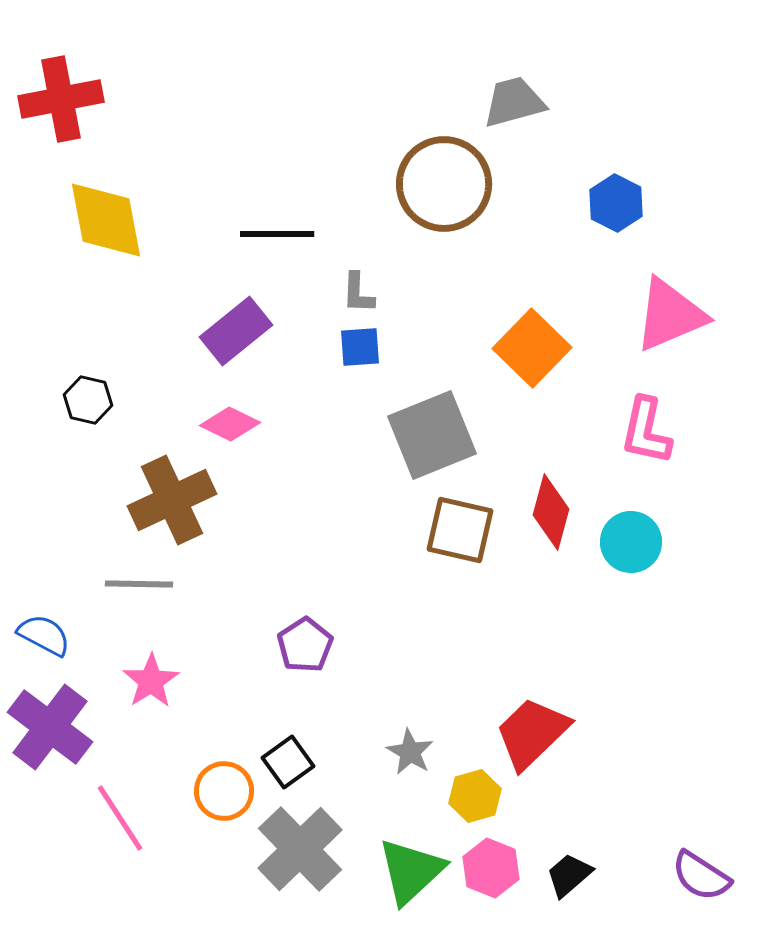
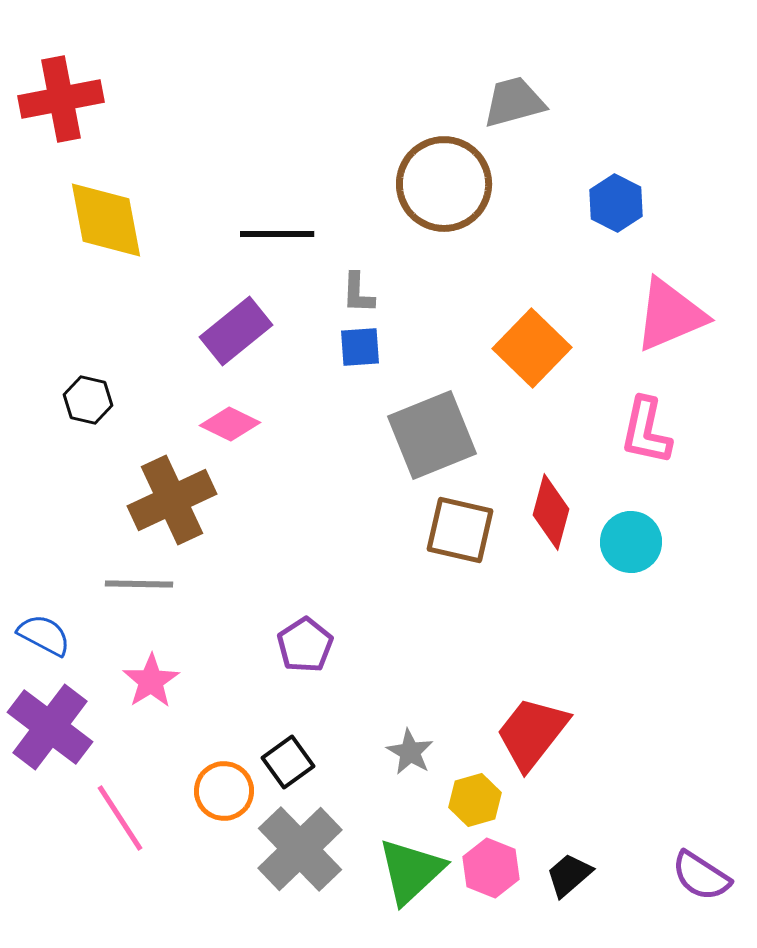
red trapezoid: rotated 8 degrees counterclockwise
yellow hexagon: moved 4 px down
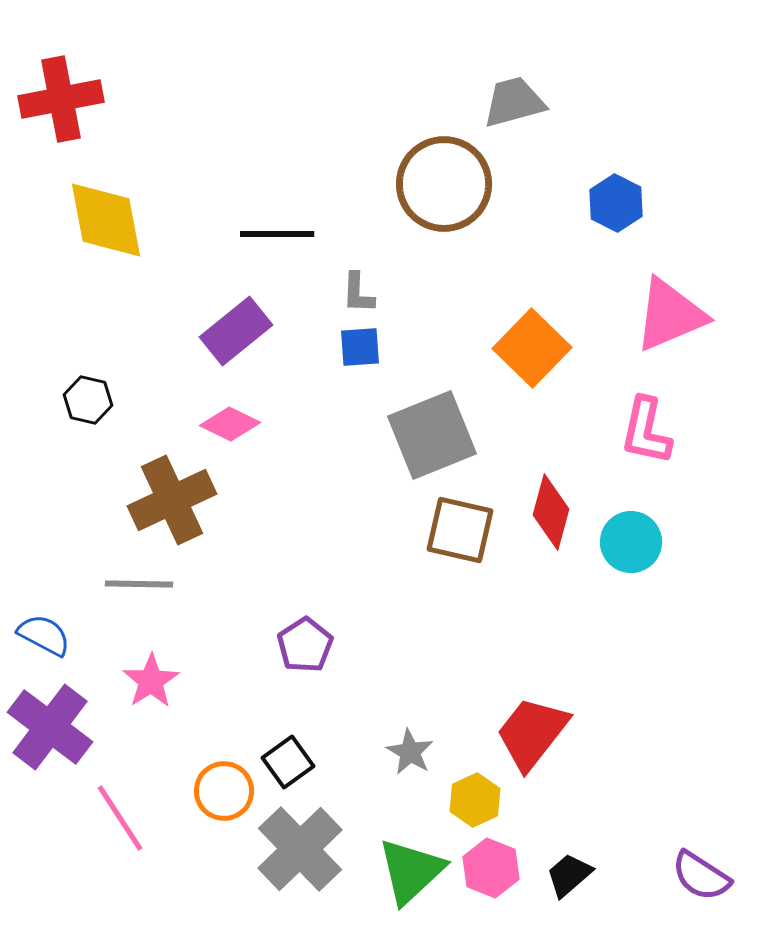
yellow hexagon: rotated 9 degrees counterclockwise
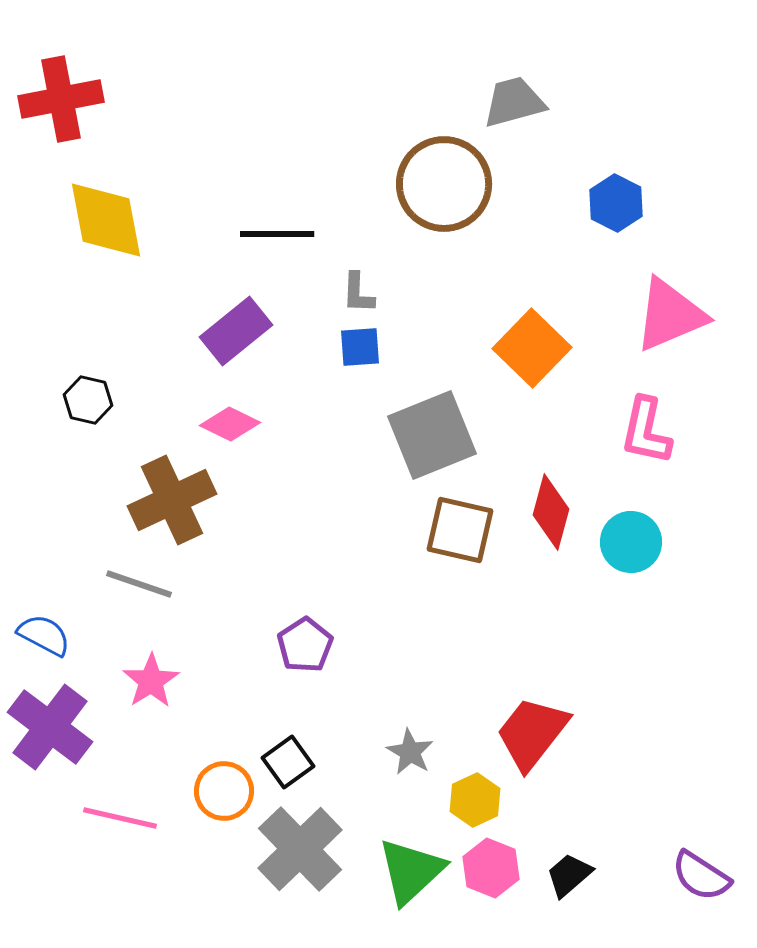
gray line: rotated 18 degrees clockwise
pink line: rotated 44 degrees counterclockwise
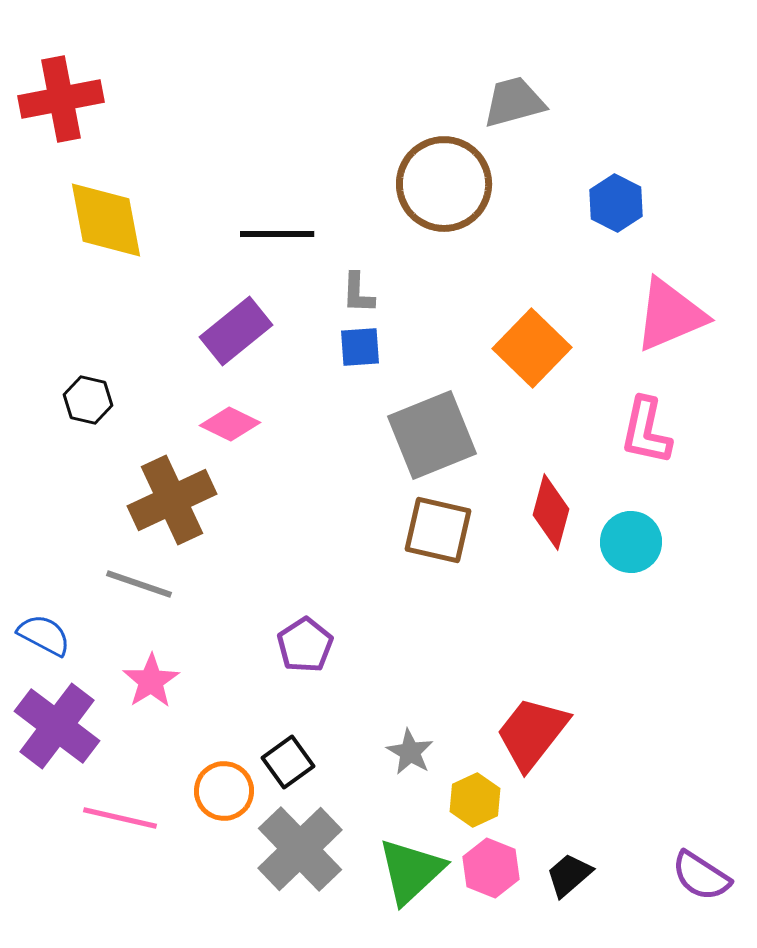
brown square: moved 22 px left
purple cross: moved 7 px right, 1 px up
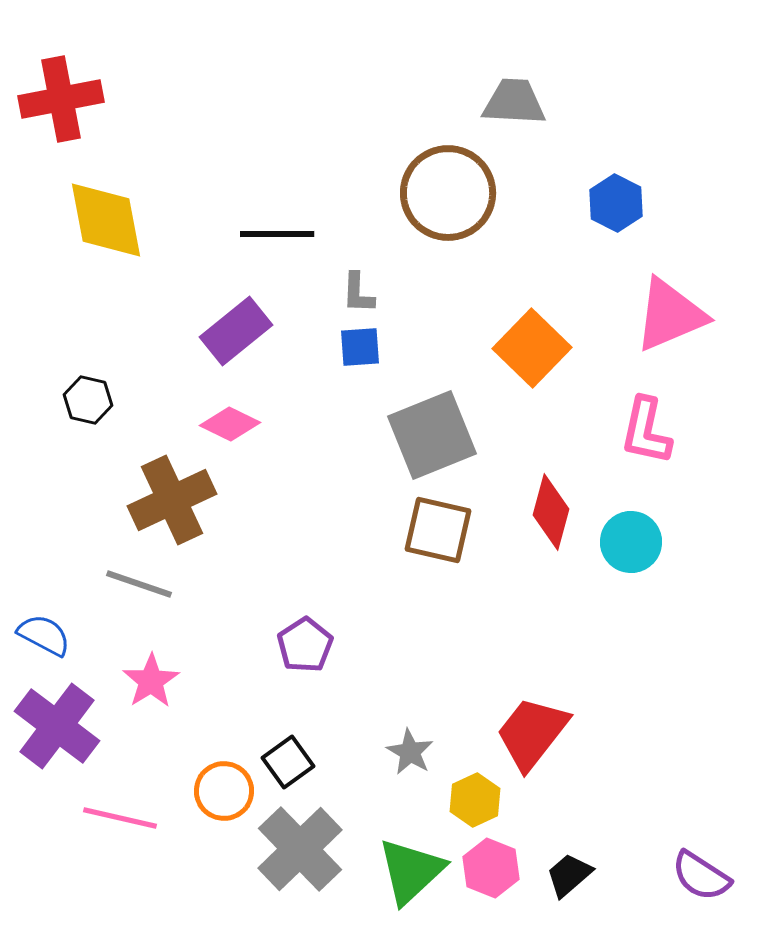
gray trapezoid: rotated 18 degrees clockwise
brown circle: moved 4 px right, 9 px down
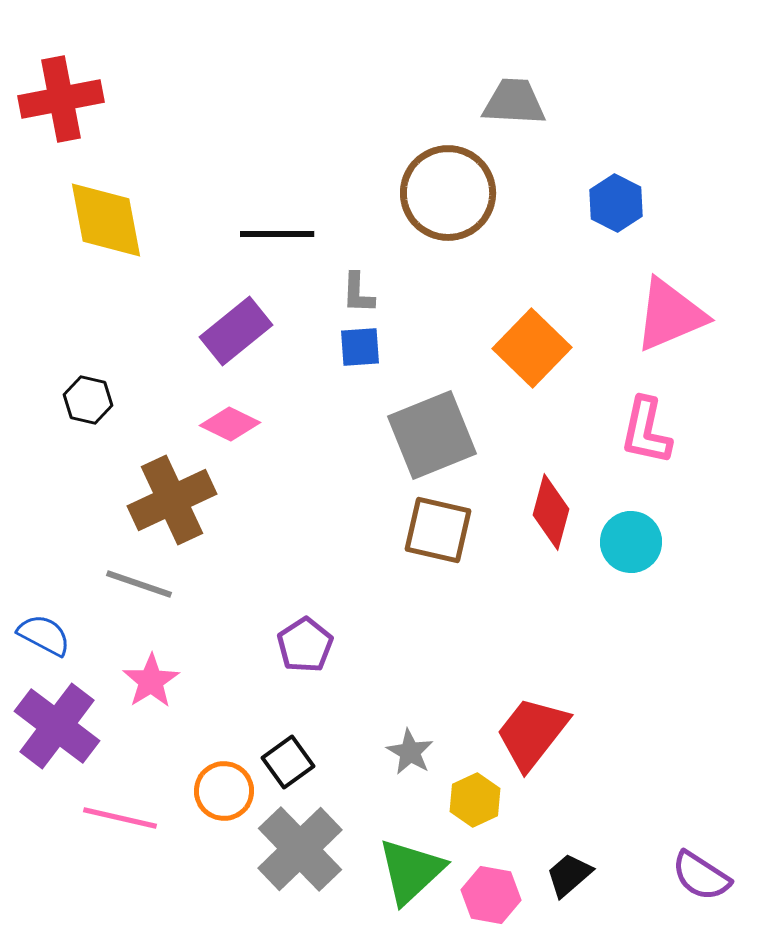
pink hexagon: moved 27 px down; rotated 12 degrees counterclockwise
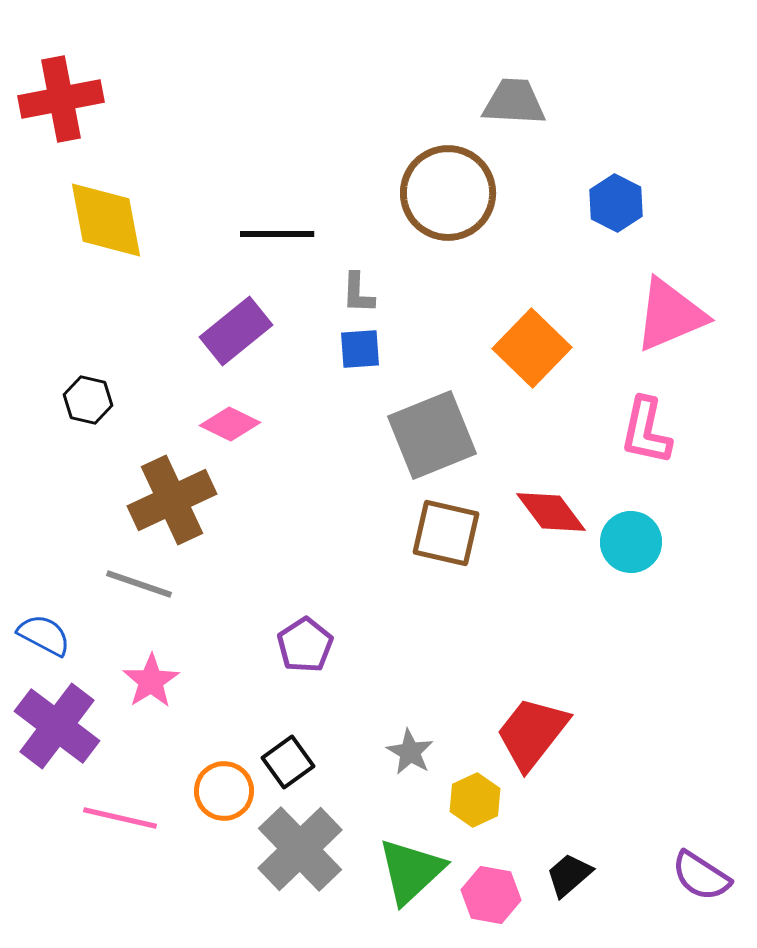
blue square: moved 2 px down
red diamond: rotated 52 degrees counterclockwise
brown square: moved 8 px right, 3 px down
